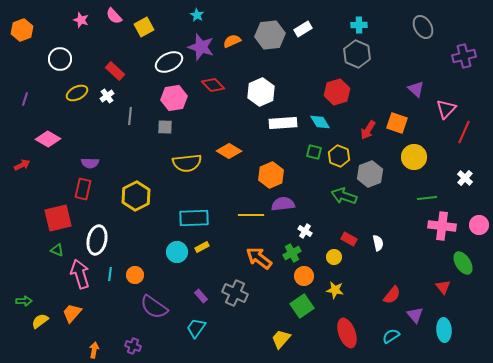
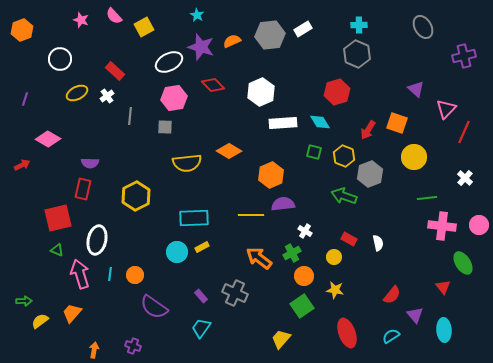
yellow hexagon at (339, 156): moved 5 px right
cyan trapezoid at (196, 328): moved 5 px right
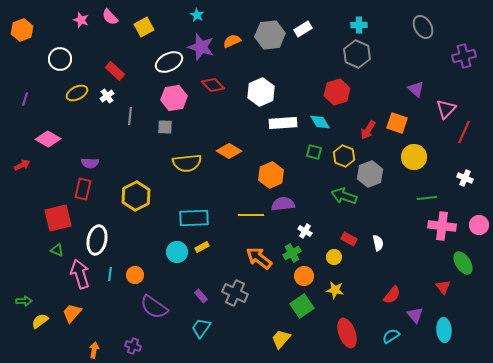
pink semicircle at (114, 16): moved 4 px left, 1 px down
white cross at (465, 178): rotated 21 degrees counterclockwise
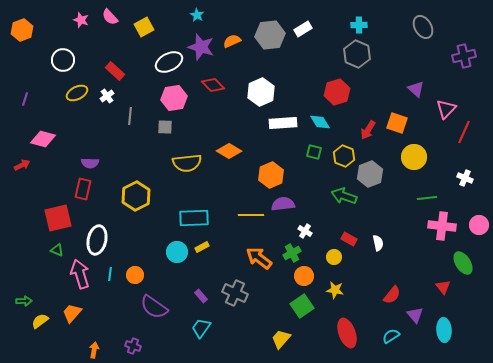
white circle at (60, 59): moved 3 px right, 1 px down
pink diamond at (48, 139): moved 5 px left; rotated 15 degrees counterclockwise
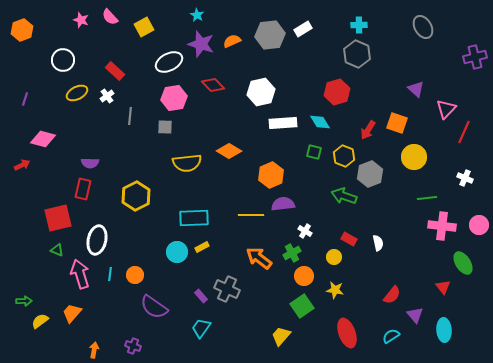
purple star at (201, 47): moved 3 px up
purple cross at (464, 56): moved 11 px right, 1 px down
white hexagon at (261, 92): rotated 12 degrees clockwise
gray cross at (235, 293): moved 8 px left, 4 px up
yellow trapezoid at (281, 339): moved 3 px up
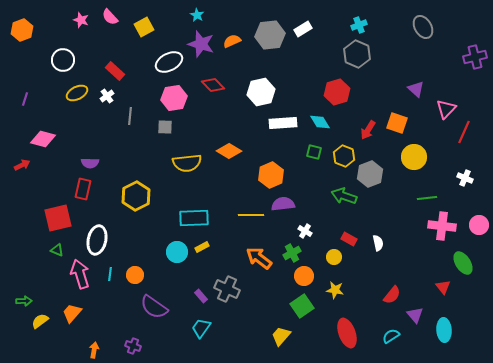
cyan cross at (359, 25): rotated 21 degrees counterclockwise
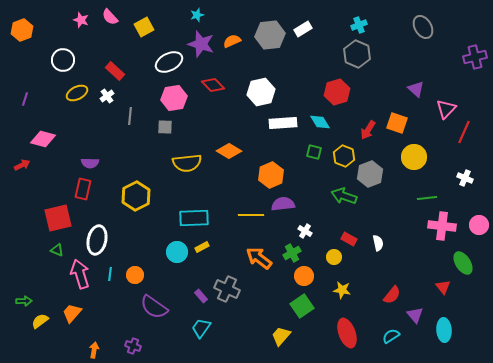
cyan star at (197, 15): rotated 24 degrees clockwise
yellow star at (335, 290): moved 7 px right
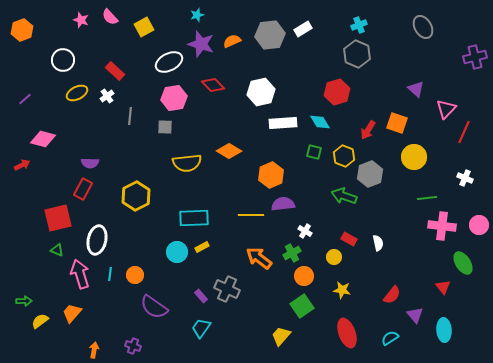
purple line at (25, 99): rotated 32 degrees clockwise
red rectangle at (83, 189): rotated 15 degrees clockwise
cyan semicircle at (391, 336): moved 1 px left, 2 px down
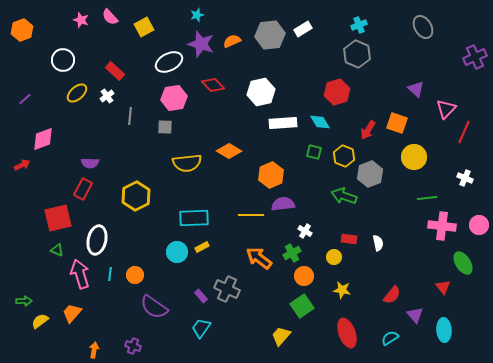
purple cross at (475, 57): rotated 10 degrees counterclockwise
yellow ellipse at (77, 93): rotated 15 degrees counterclockwise
pink diamond at (43, 139): rotated 35 degrees counterclockwise
red rectangle at (349, 239): rotated 21 degrees counterclockwise
